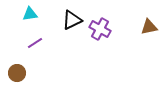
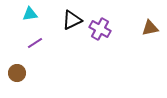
brown triangle: moved 1 px right, 1 px down
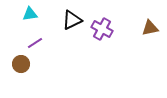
purple cross: moved 2 px right
brown circle: moved 4 px right, 9 px up
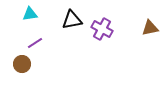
black triangle: rotated 15 degrees clockwise
brown circle: moved 1 px right
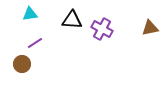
black triangle: rotated 15 degrees clockwise
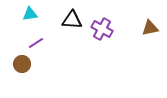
purple line: moved 1 px right
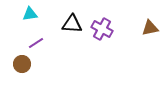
black triangle: moved 4 px down
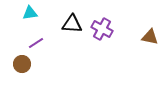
cyan triangle: moved 1 px up
brown triangle: moved 9 px down; rotated 24 degrees clockwise
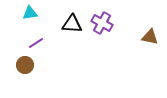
purple cross: moved 6 px up
brown circle: moved 3 px right, 1 px down
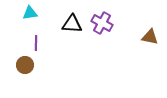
purple line: rotated 56 degrees counterclockwise
